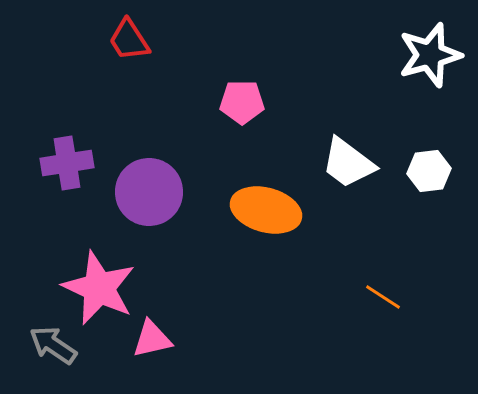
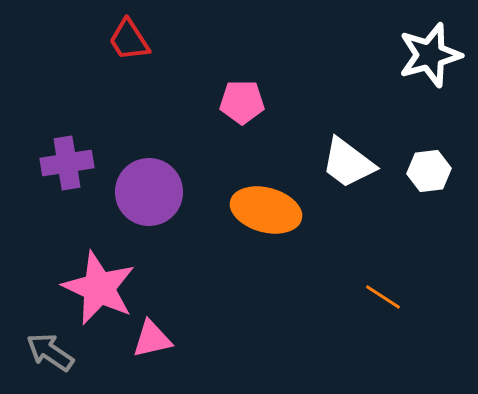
gray arrow: moved 3 px left, 7 px down
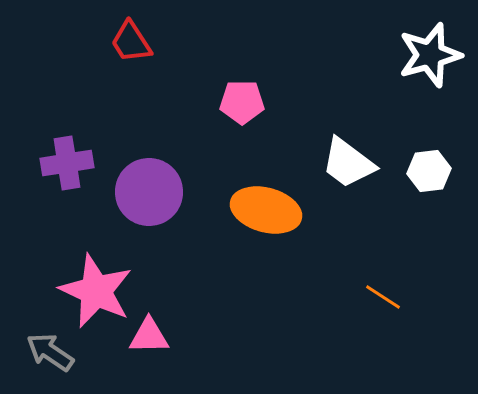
red trapezoid: moved 2 px right, 2 px down
pink star: moved 3 px left, 3 px down
pink triangle: moved 3 px left, 3 px up; rotated 12 degrees clockwise
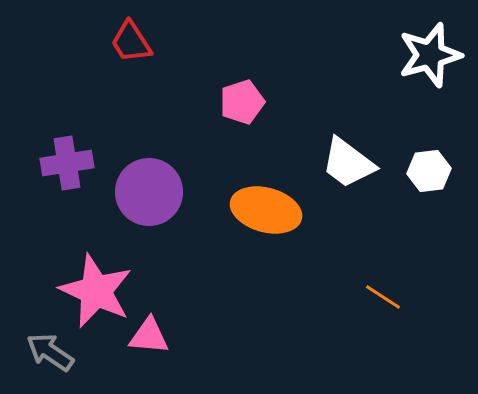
pink pentagon: rotated 18 degrees counterclockwise
pink triangle: rotated 6 degrees clockwise
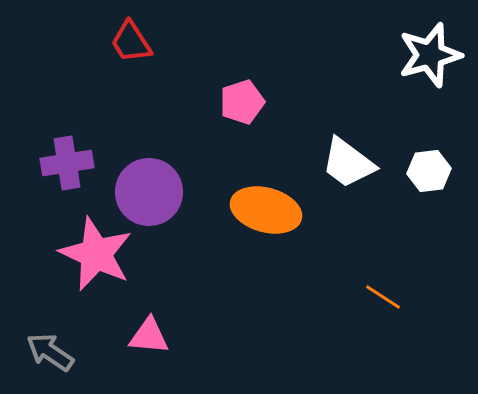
pink star: moved 37 px up
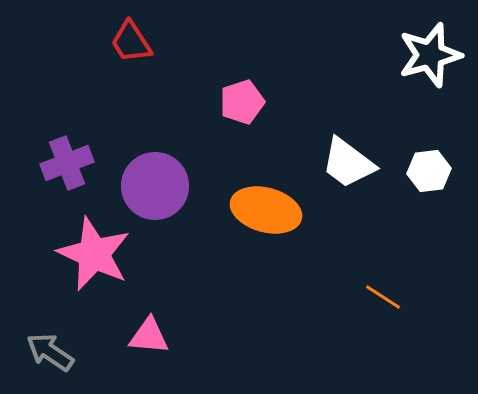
purple cross: rotated 12 degrees counterclockwise
purple circle: moved 6 px right, 6 px up
pink star: moved 2 px left
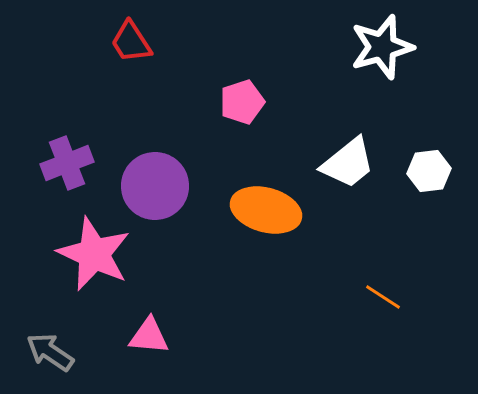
white star: moved 48 px left, 8 px up
white trapezoid: rotated 76 degrees counterclockwise
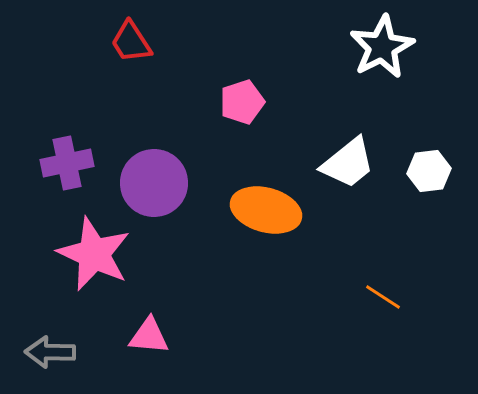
white star: rotated 12 degrees counterclockwise
purple cross: rotated 9 degrees clockwise
purple circle: moved 1 px left, 3 px up
gray arrow: rotated 33 degrees counterclockwise
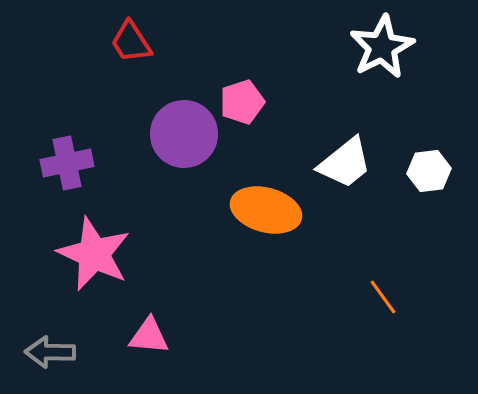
white trapezoid: moved 3 px left
purple circle: moved 30 px right, 49 px up
orange line: rotated 21 degrees clockwise
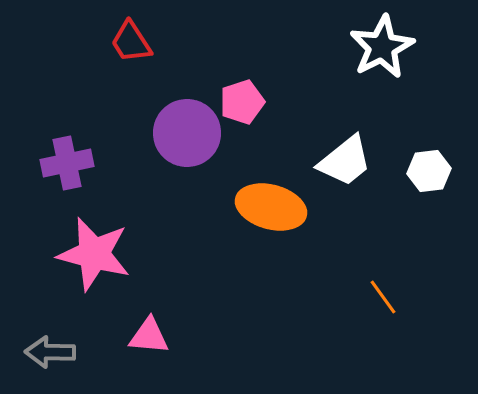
purple circle: moved 3 px right, 1 px up
white trapezoid: moved 2 px up
orange ellipse: moved 5 px right, 3 px up
pink star: rotated 10 degrees counterclockwise
